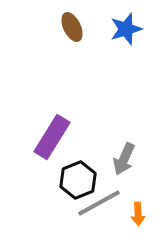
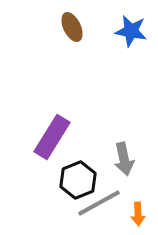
blue star: moved 5 px right, 2 px down; rotated 28 degrees clockwise
gray arrow: rotated 36 degrees counterclockwise
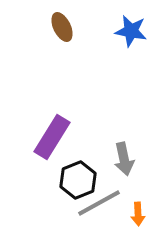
brown ellipse: moved 10 px left
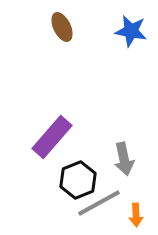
purple rectangle: rotated 9 degrees clockwise
orange arrow: moved 2 px left, 1 px down
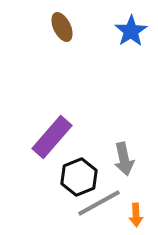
blue star: rotated 28 degrees clockwise
black hexagon: moved 1 px right, 3 px up
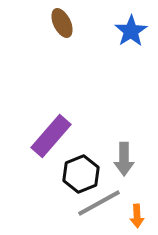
brown ellipse: moved 4 px up
purple rectangle: moved 1 px left, 1 px up
gray arrow: rotated 12 degrees clockwise
black hexagon: moved 2 px right, 3 px up
orange arrow: moved 1 px right, 1 px down
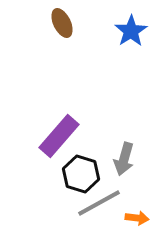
purple rectangle: moved 8 px right
gray arrow: rotated 16 degrees clockwise
black hexagon: rotated 21 degrees counterclockwise
orange arrow: moved 2 px down; rotated 80 degrees counterclockwise
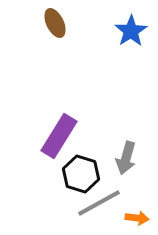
brown ellipse: moved 7 px left
purple rectangle: rotated 9 degrees counterclockwise
gray arrow: moved 2 px right, 1 px up
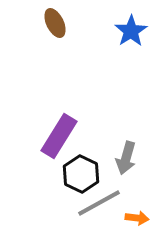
black hexagon: rotated 9 degrees clockwise
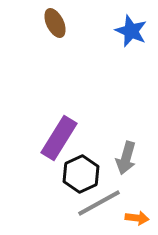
blue star: rotated 16 degrees counterclockwise
purple rectangle: moved 2 px down
black hexagon: rotated 9 degrees clockwise
